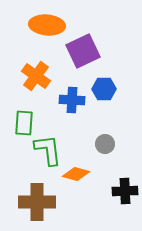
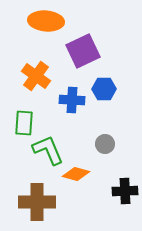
orange ellipse: moved 1 px left, 4 px up
green L-shape: rotated 16 degrees counterclockwise
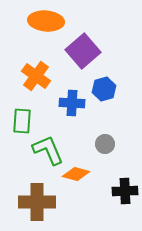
purple square: rotated 16 degrees counterclockwise
blue hexagon: rotated 15 degrees counterclockwise
blue cross: moved 3 px down
green rectangle: moved 2 px left, 2 px up
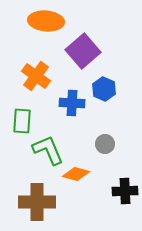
blue hexagon: rotated 20 degrees counterclockwise
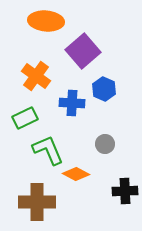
green rectangle: moved 3 px right, 3 px up; rotated 60 degrees clockwise
orange diamond: rotated 12 degrees clockwise
